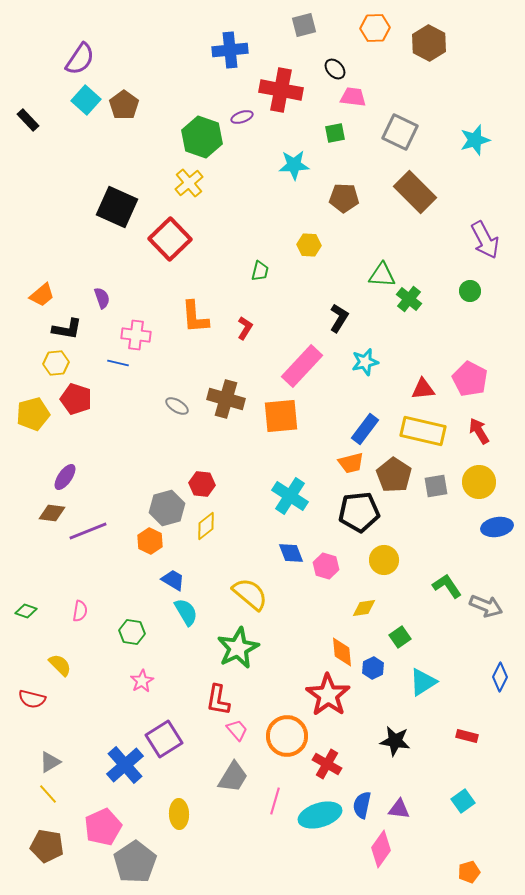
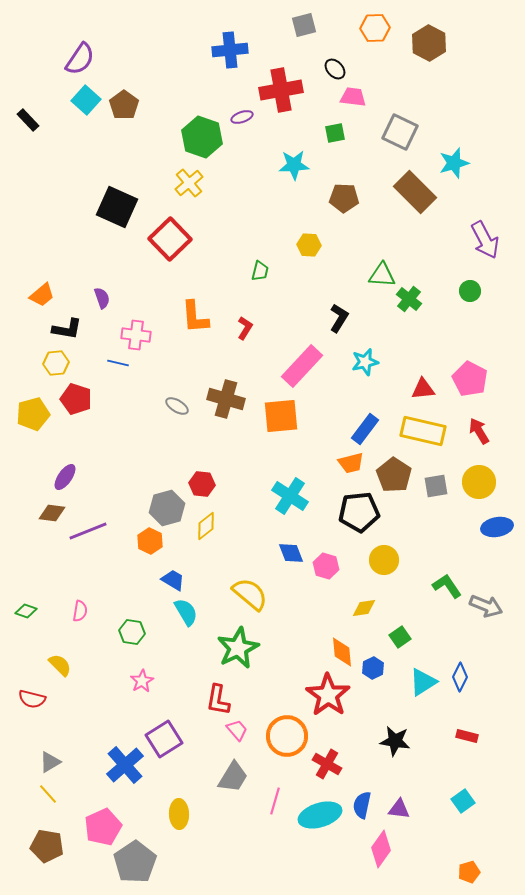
red cross at (281, 90): rotated 21 degrees counterclockwise
cyan star at (475, 140): moved 21 px left, 23 px down
blue diamond at (500, 677): moved 40 px left
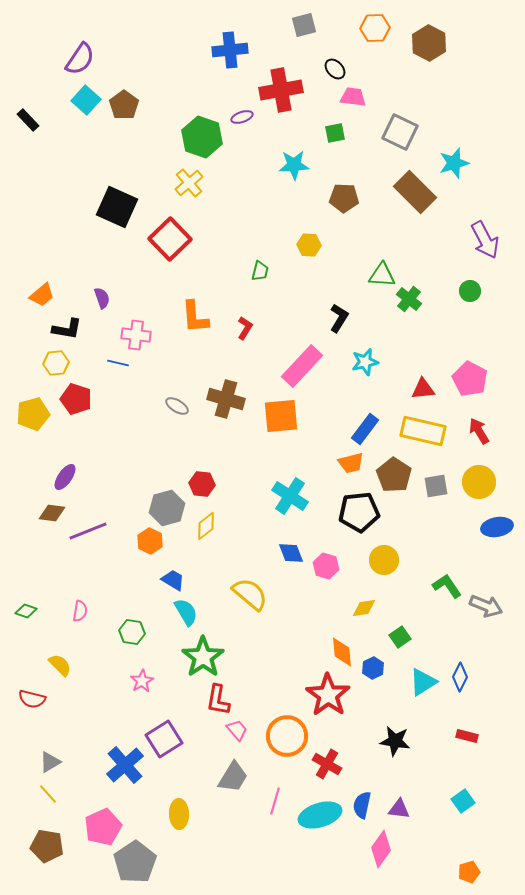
green star at (238, 648): moved 35 px left, 9 px down; rotated 9 degrees counterclockwise
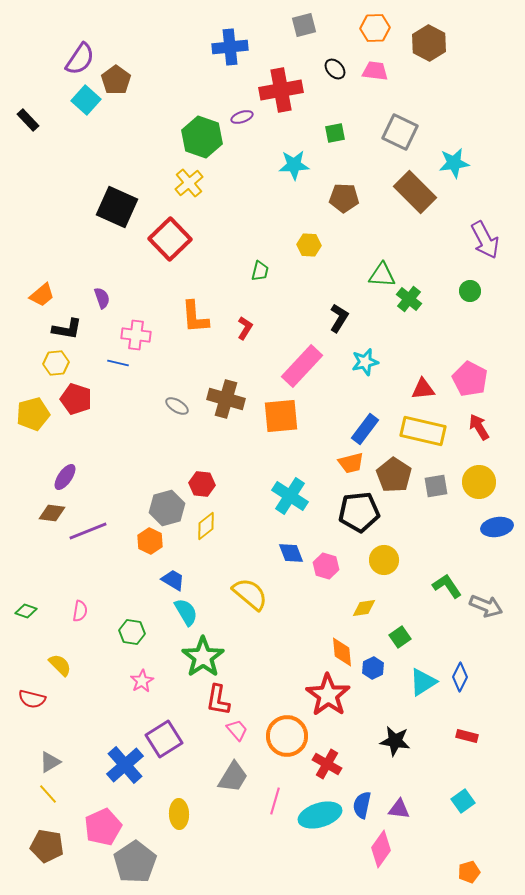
blue cross at (230, 50): moved 3 px up
pink trapezoid at (353, 97): moved 22 px right, 26 px up
brown pentagon at (124, 105): moved 8 px left, 25 px up
cyan star at (454, 163): rotated 8 degrees clockwise
red arrow at (479, 431): moved 4 px up
